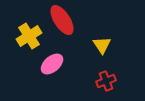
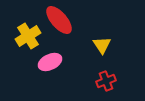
red ellipse: moved 3 px left; rotated 8 degrees counterclockwise
yellow cross: moved 1 px left
pink ellipse: moved 2 px left, 2 px up; rotated 15 degrees clockwise
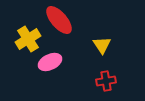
yellow cross: moved 3 px down
red cross: rotated 12 degrees clockwise
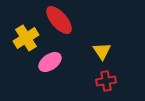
yellow cross: moved 2 px left, 1 px up
yellow triangle: moved 6 px down
pink ellipse: rotated 10 degrees counterclockwise
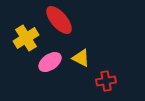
yellow triangle: moved 21 px left, 7 px down; rotated 30 degrees counterclockwise
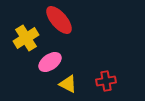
yellow triangle: moved 13 px left, 26 px down
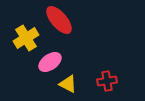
red cross: moved 1 px right
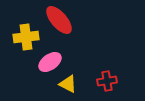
yellow cross: moved 1 px up; rotated 25 degrees clockwise
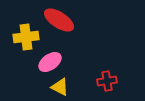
red ellipse: rotated 16 degrees counterclockwise
yellow triangle: moved 8 px left, 3 px down
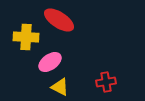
yellow cross: rotated 10 degrees clockwise
red cross: moved 1 px left, 1 px down
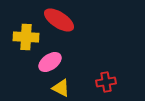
yellow triangle: moved 1 px right, 1 px down
